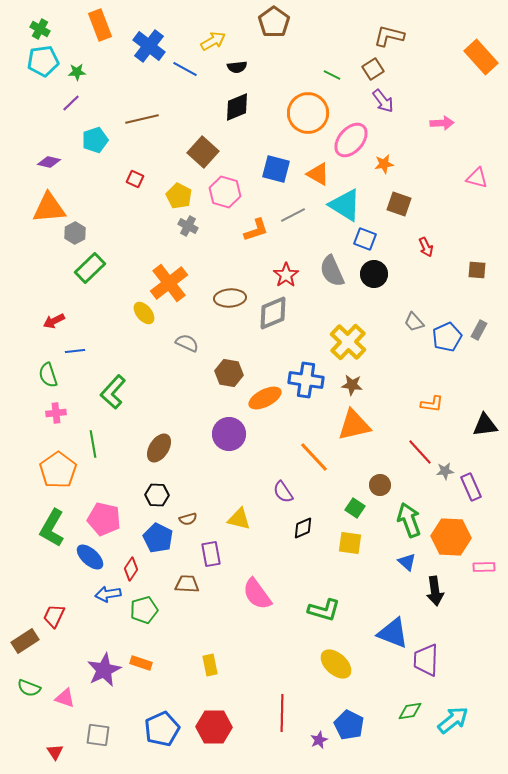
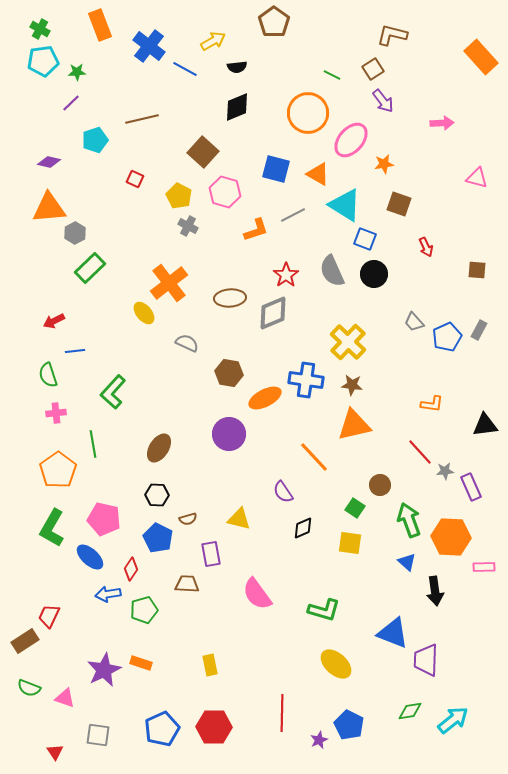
brown L-shape at (389, 36): moved 3 px right, 1 px up
red trapezoid at (54, 616): moved 5 px left
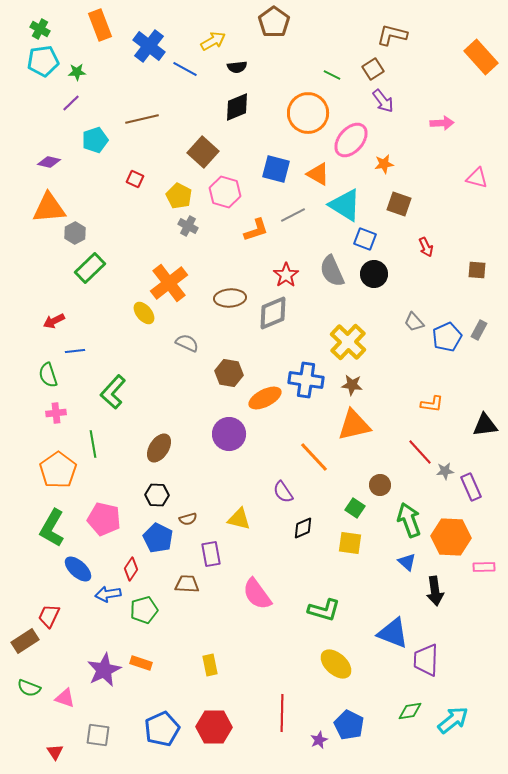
blue ellipse at (90, 557): moved 12 px left, 12 px down
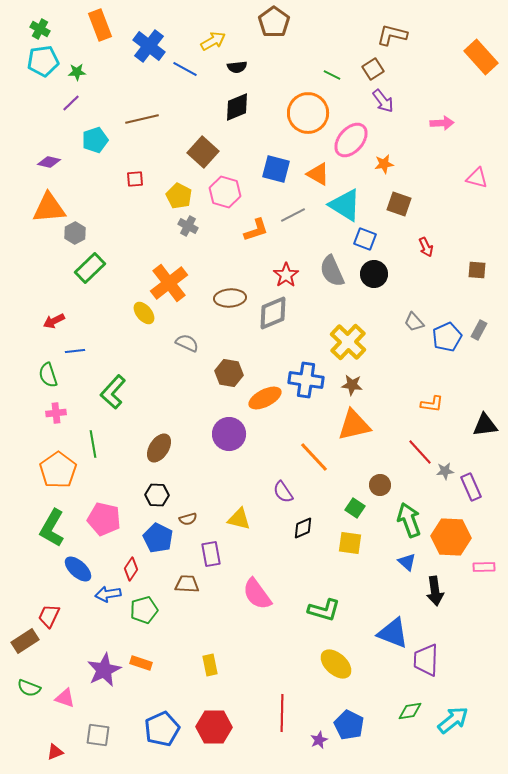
red square at (135, 179): rotated 30 degrees counterclockwise
red triangle at (55, 752): rotated 42 degrees clockwise
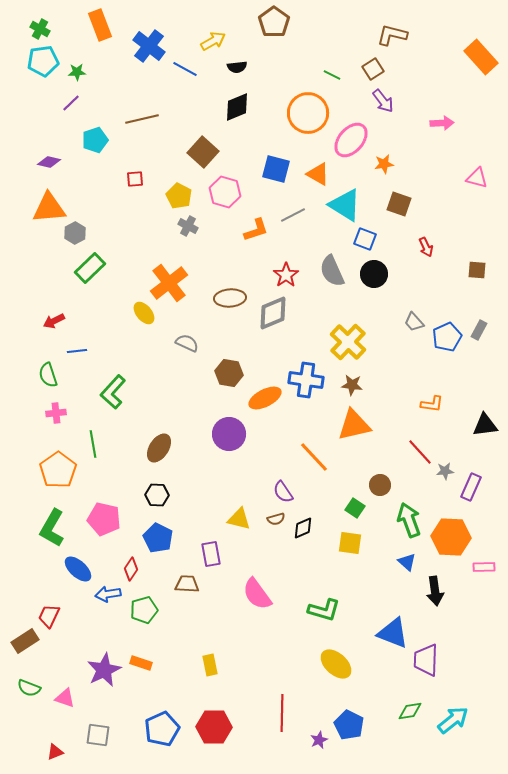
blue line at (75, 351): moved 2 px right
purple rectangle at (471, 487): rotated 48 degrees clockwise
brown semicircle at (188, 519): moved 88 px right
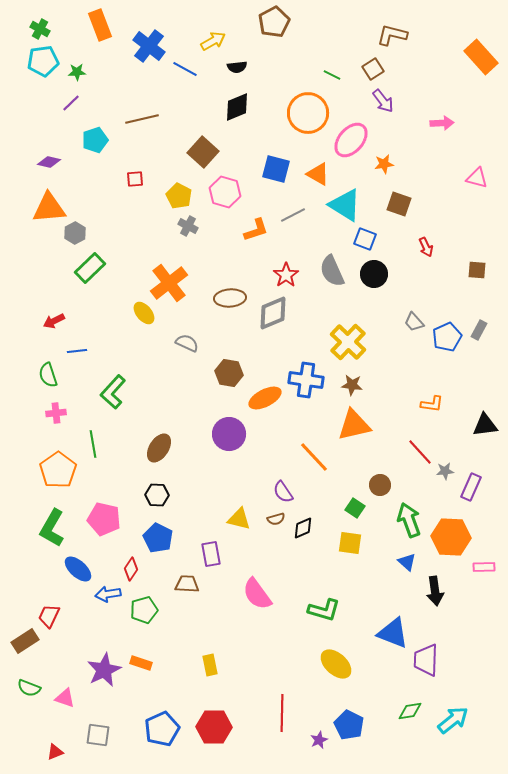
brown pentagon at (274, 22): rotated 8 degrees clockwise
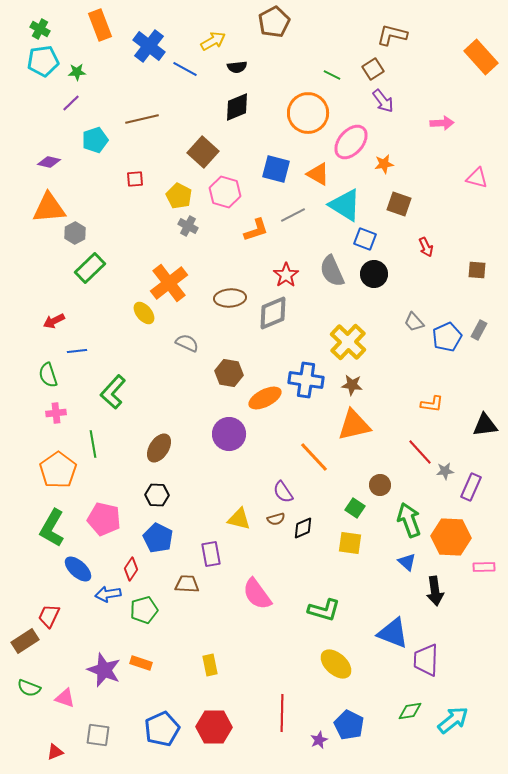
pink ellipse at (351, 140): moved 2 px down
purple star at (104, 670): rotated 24 degrees counterclockwise
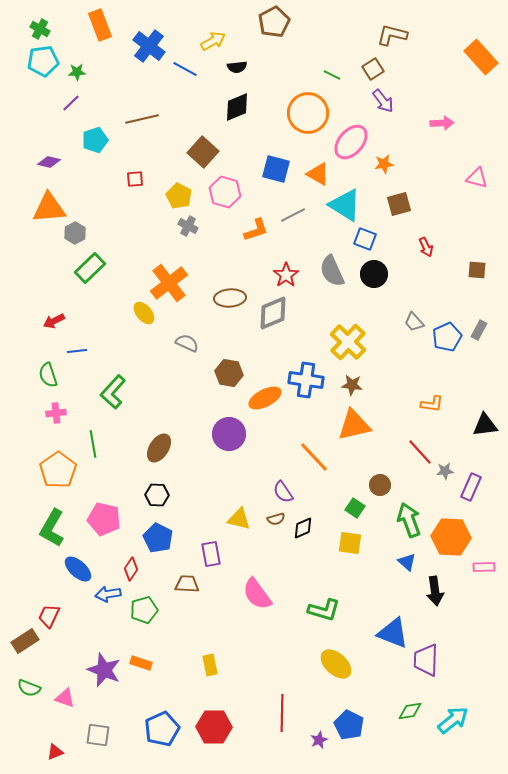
brown square at (399, 204): rotated 35 degrees counterclockwise
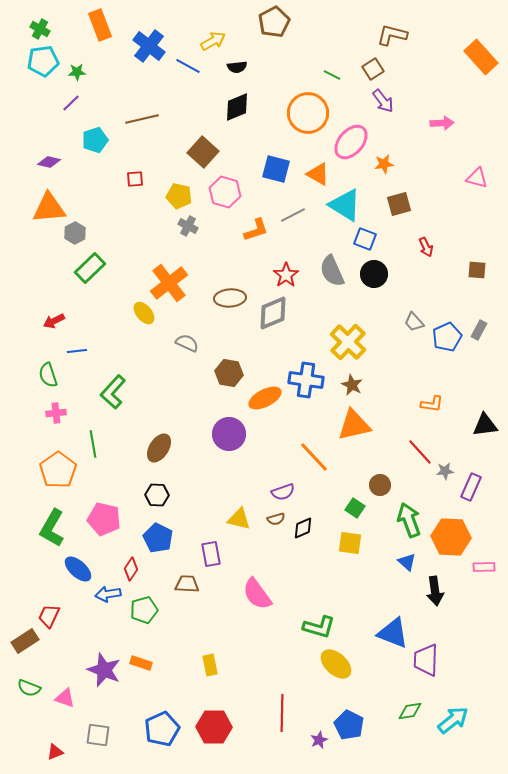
blue line at (185, 69): moved 3 px right, 3 px up
yellow pentagon at (179, 196): rotated 15 degrees counterclockwise
brown star at (352, 385): rotated 20 degrees clockwise
purple semicircle at (283, 492): rotated 75 degrees counterclockwise
green L-shape at (324, 610): moved 5 px left, 17 px down
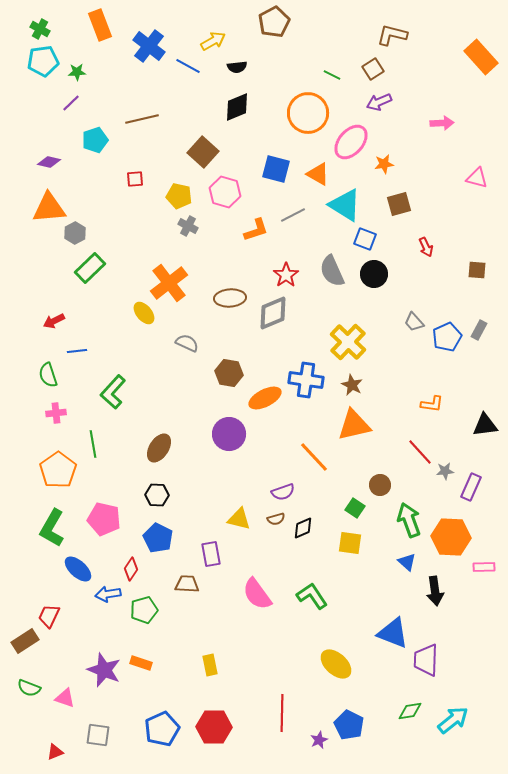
purple arrow at (383, 101): moved 4 px left, 1 px down; rotated 105 degrees clockwise
green L-shape at (319, 627): moved 7 px left, 31 px up; rotated 140 degrees counterclockwise
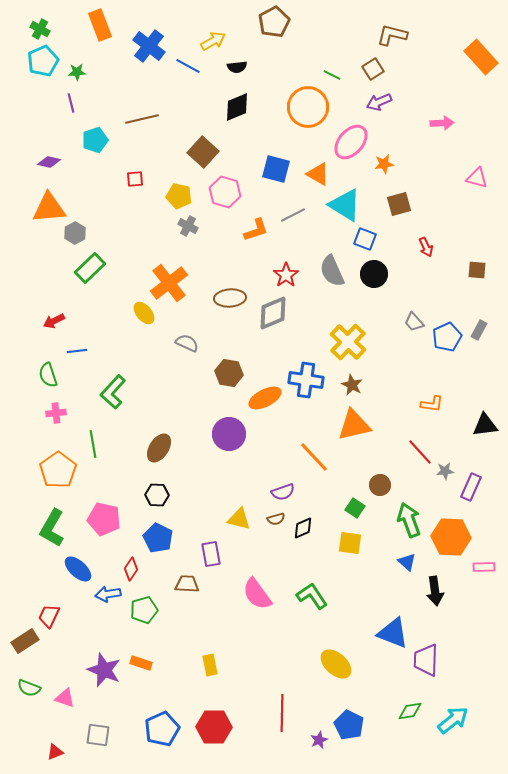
cyan pentagon at (43, 61): rotated 16 degrees counterclockwise
purple line at (71, 103): rotated 60 degrees counterclockwise
orange circle at (308, 113): moved 6 px up
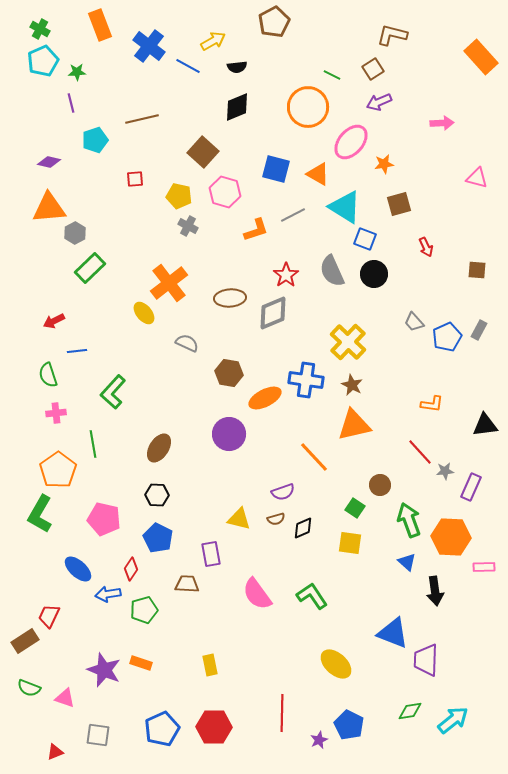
cyan triangle at (345, 205): moved 2 px down
green L-shape at (52, 528): moved 12 px left, 14 px up
